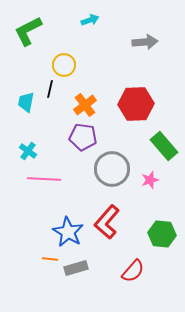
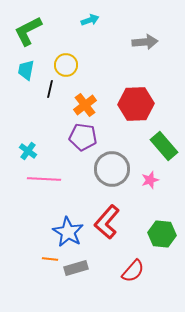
yellow circle: moved 2 px right
cyan trapezoid: moved 32 px up
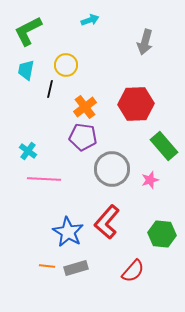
gray arrow: rotated 110 degrees clockwise
orange cross: moved 2 px down
orange line: moved 3 px left, 7 px down
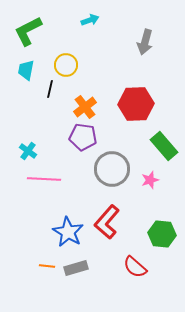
red semicircle: moved 2 px right, 4 px up; rotated 90 degrees clockwise
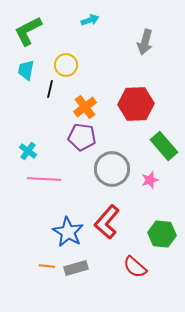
purple pentagon: moved 1 px left
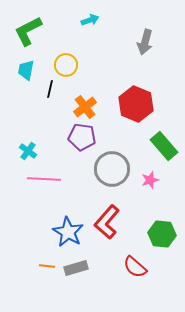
red hexagon: rotated 24 degrees clockwise
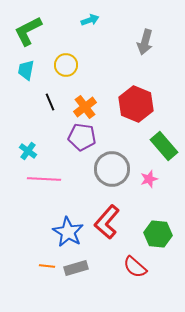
black line: moved 13 px down; rotated 36 degrees counterclockwise
pink star: moved 1 px left, 1 px up
green hexagon: moved 4 px left
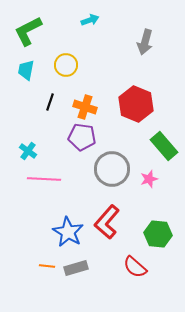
black line: rotated 42 degrees clockwise
orange cross: rotated 35 degrees counterclockwise
